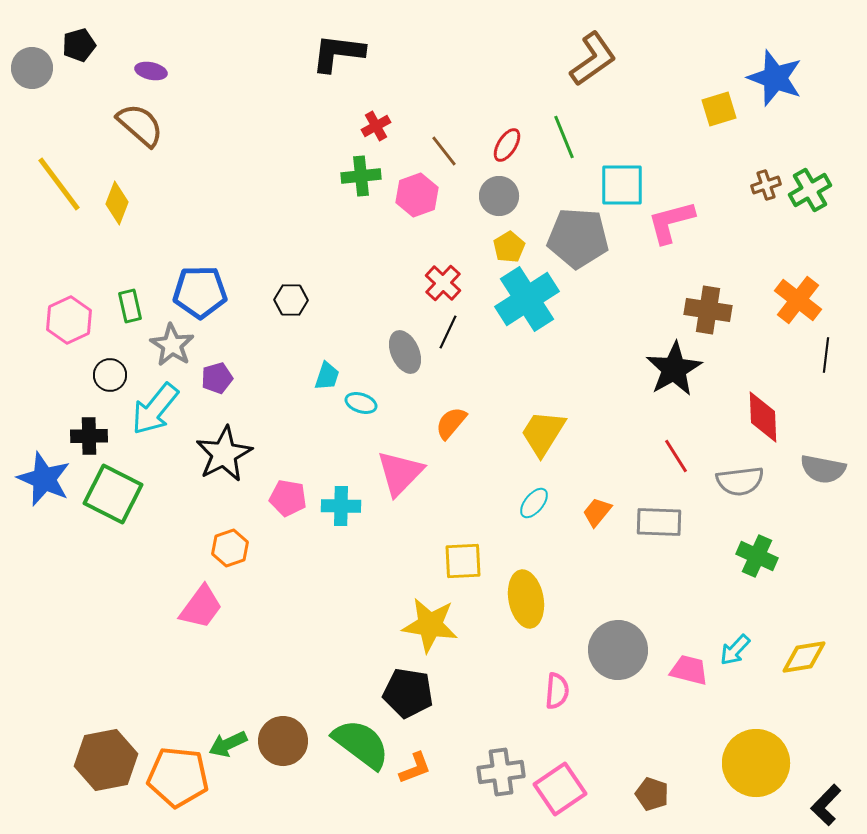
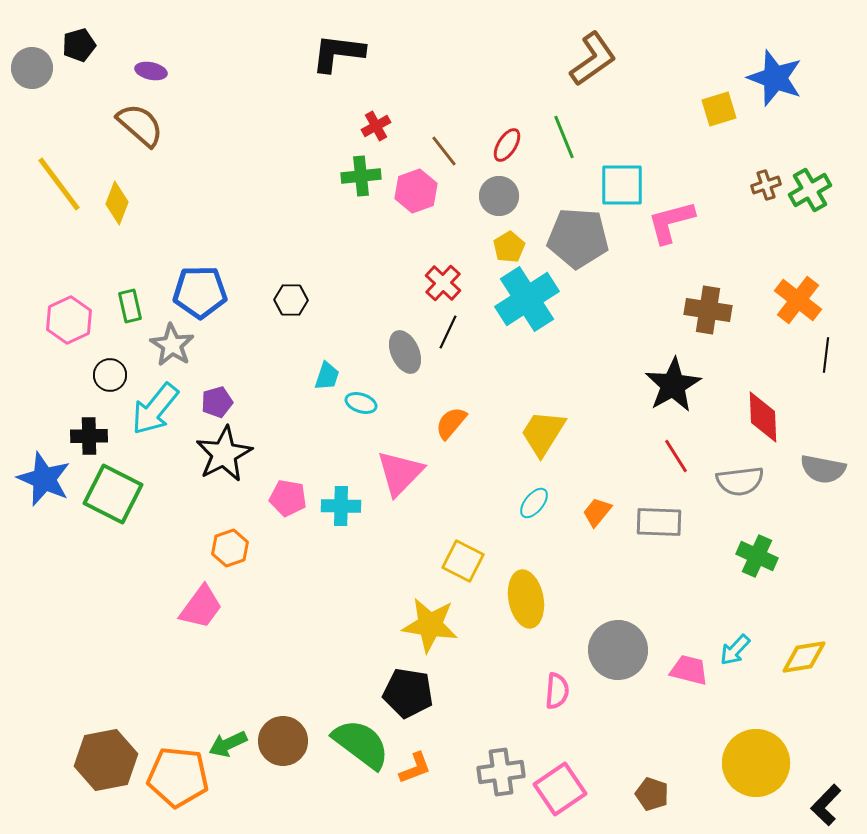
pink hexagon at (417, 195): moved 1 px left, 4 px up
black star at (674, 369): moved 1 px left, 16 px down
purple pentagon at (217, 378): moved 24 px down
yellow square at (463, 561): rotated 30 degrees clockwise
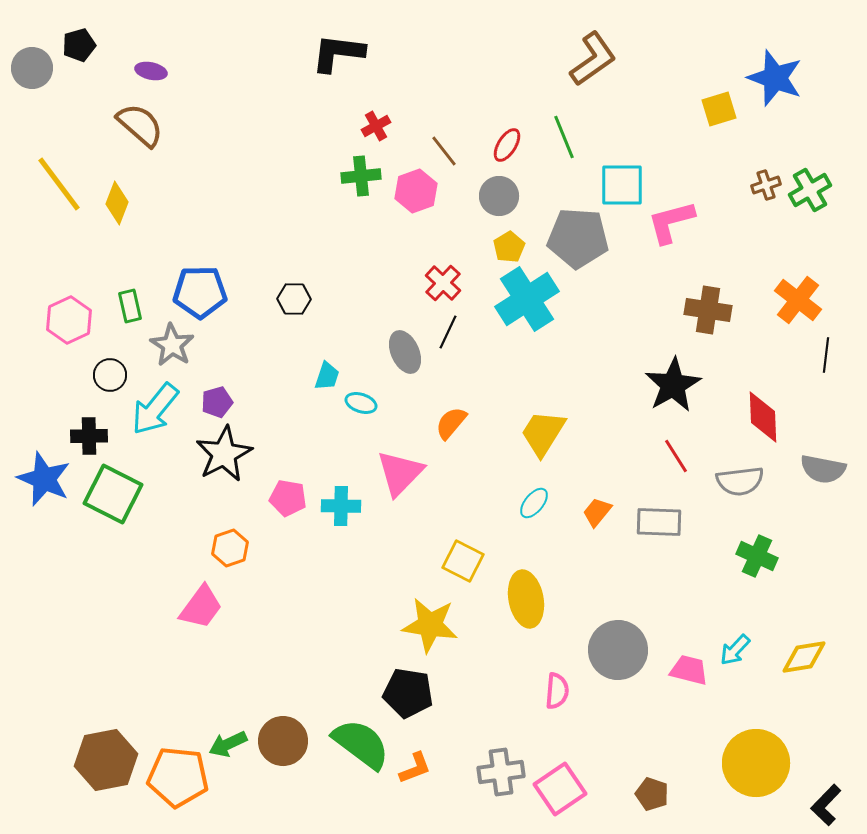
black hexagon at (291, 300): moved 3 px right, 1 px up
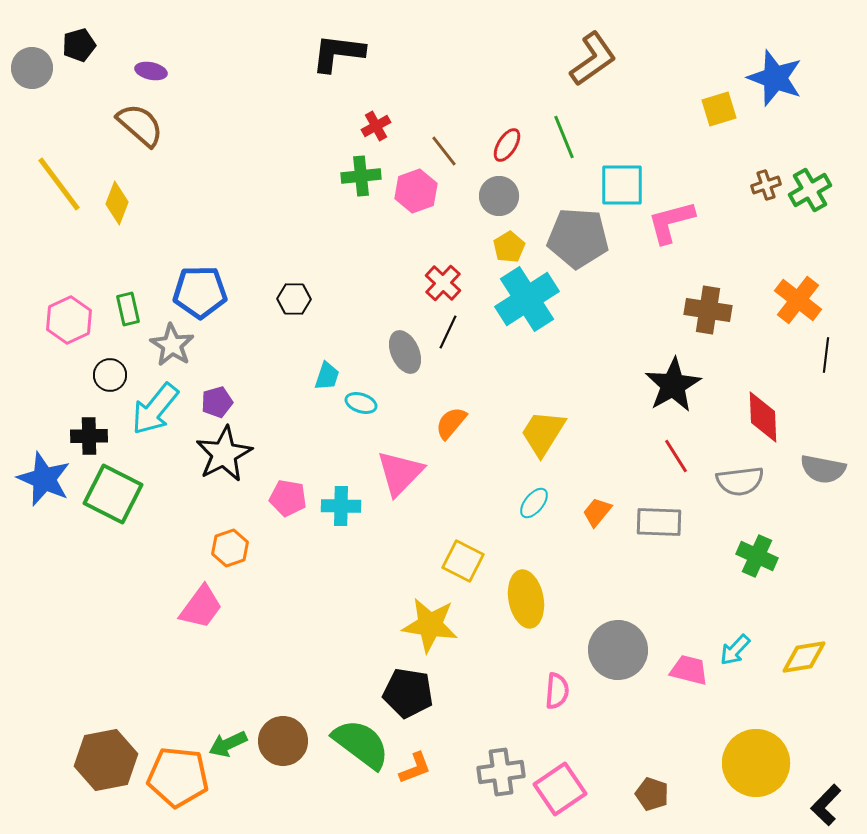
green rectangle at (130, 306): moved 2 px left, 3 px down
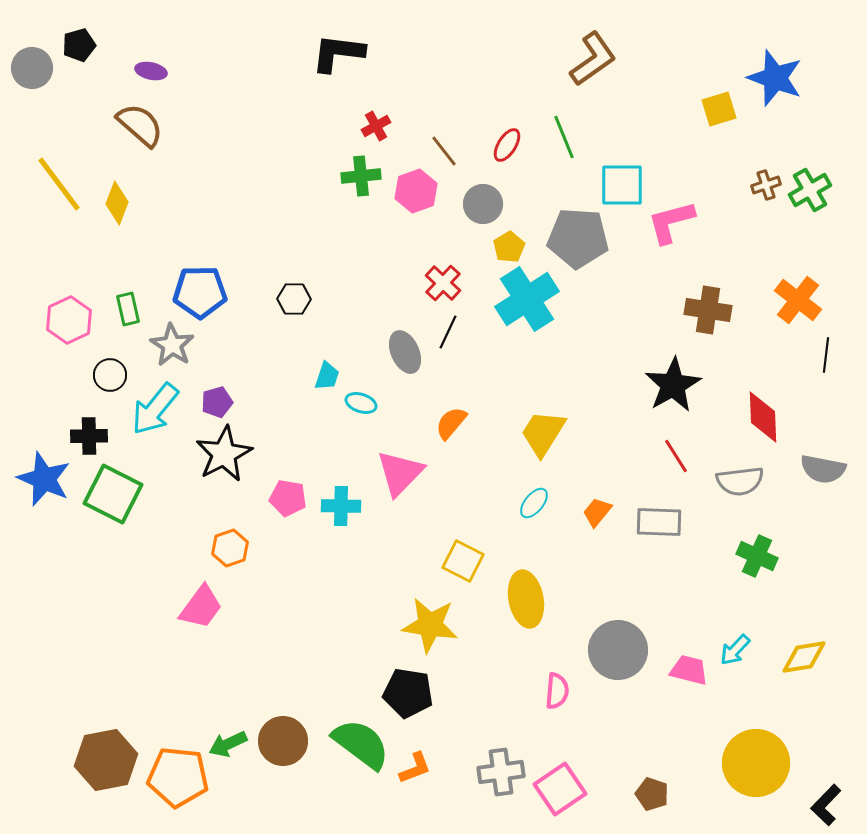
gray circle at (499, 196): moved 16 px left, 8 px down
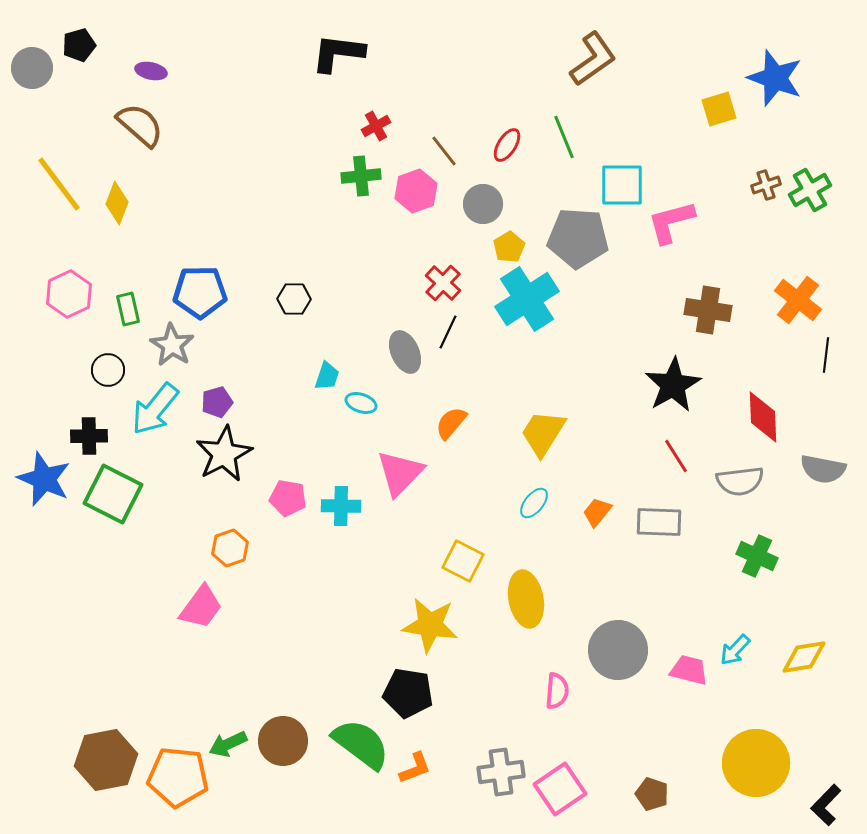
pink hexagon at (69, 320): moved 26 px up
black circle at (110, 375): moved 2 px left, 5 px up
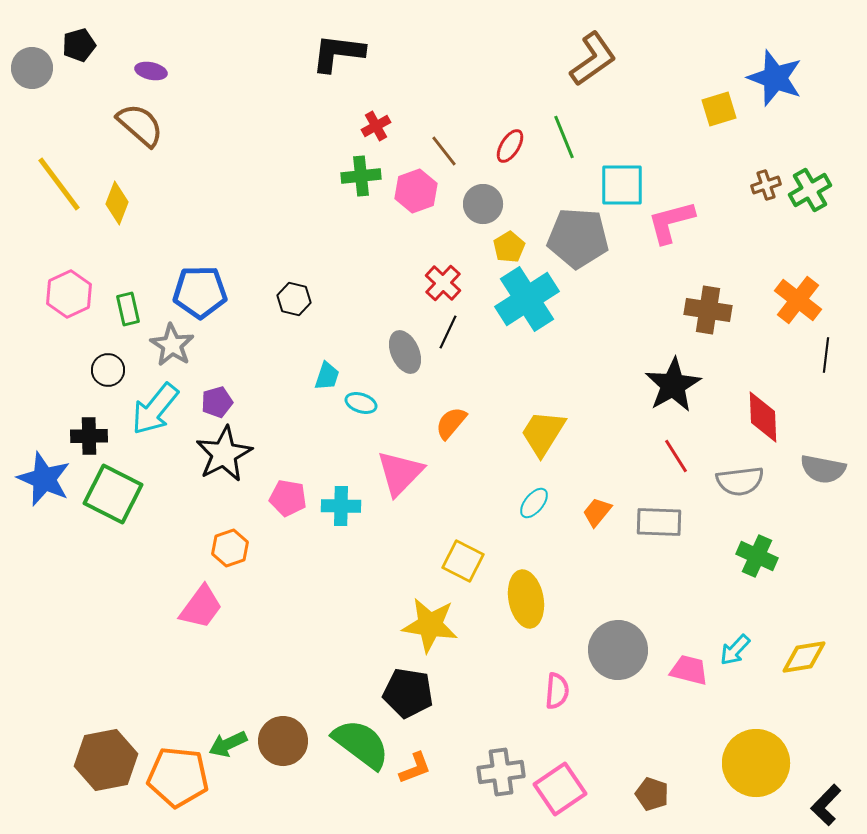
red ellipse at (507, 145): moved 3 px right, 1 px down
black hexagon at (294, 299): rotated 12 degrees clockwise
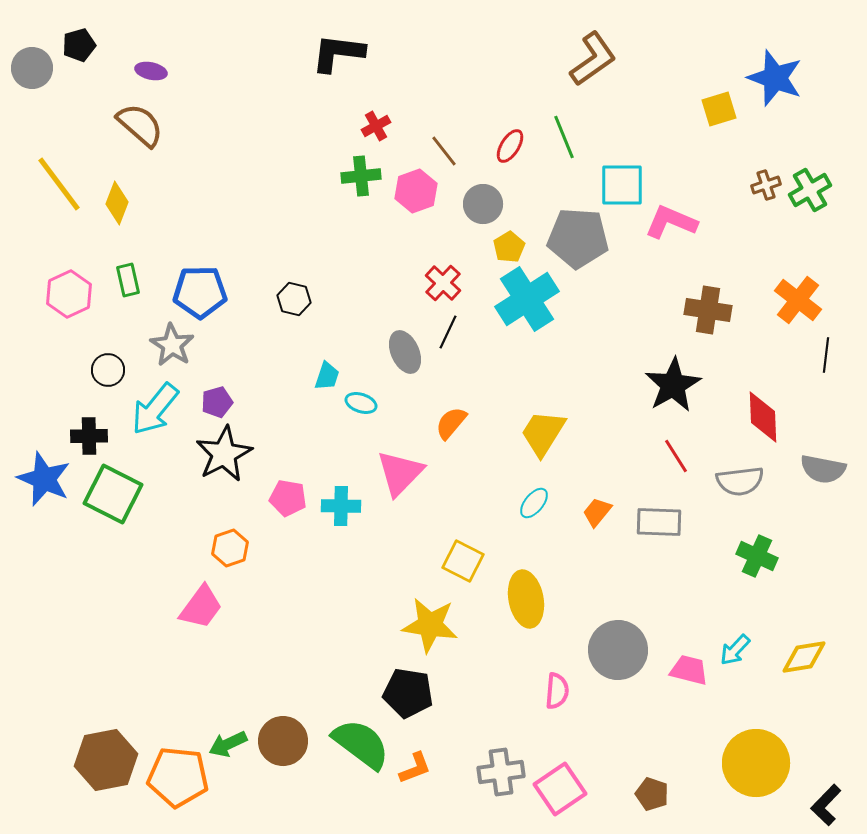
pink L-shape at (671, 222): rotated 38 degrees clockwise
green rectangle at (128, 309): moved 29 px up
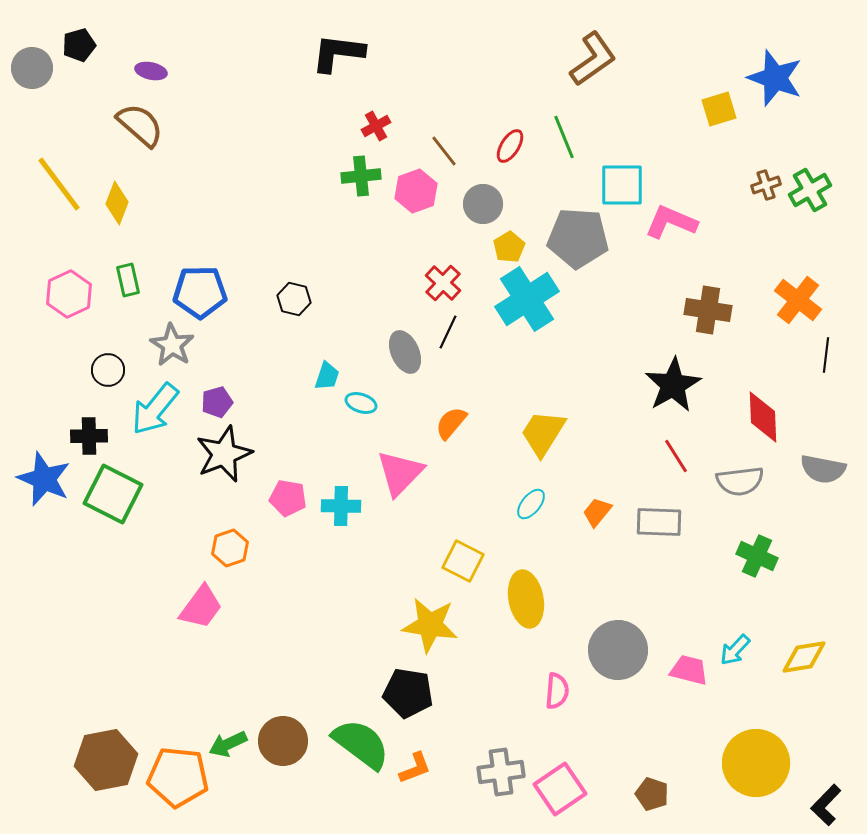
black star at (224, 454): rotated 6 degrees clockwise
cyan ellipse at (534, 503): moved 3 px left, 1 px down
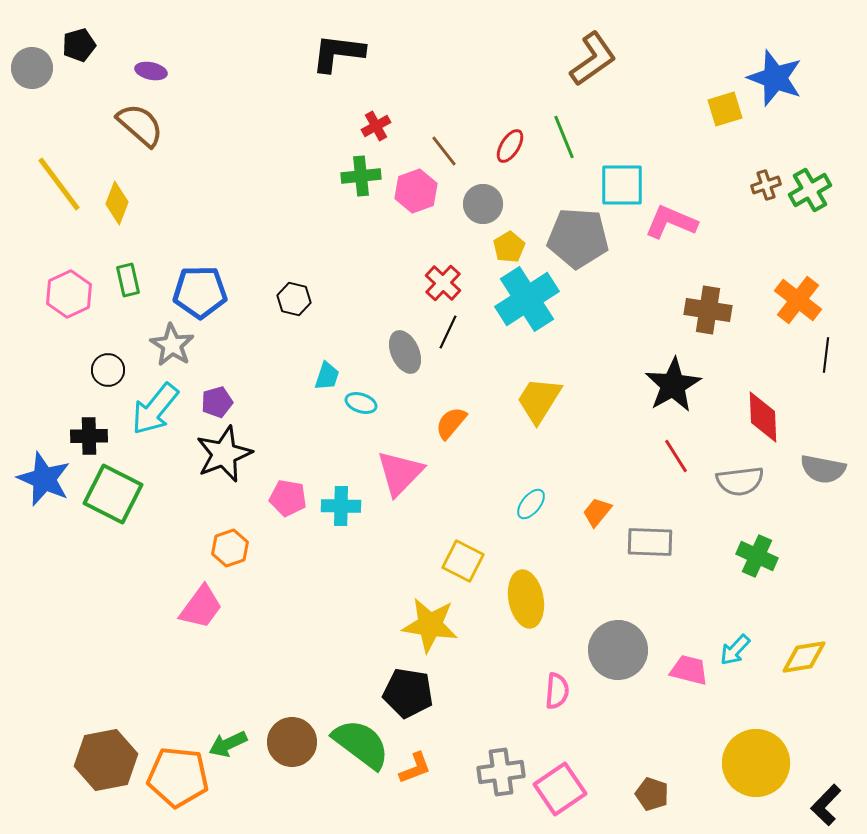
yellow square at (719, 109): moved 6 px right
yellow trapezoid at (543, 433): moved 4 px left, 33 px up
gray rectangle at (659, 522): moved 9 px left, 20 px down
brown circle at (283, 741): moved 9 px right, 1 px down
